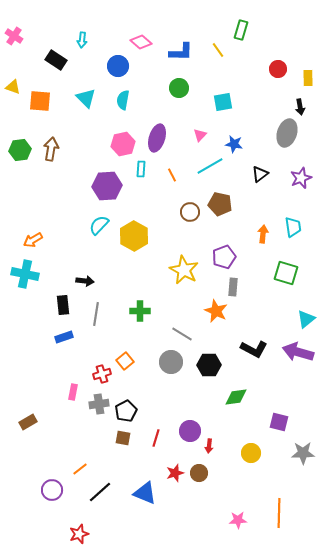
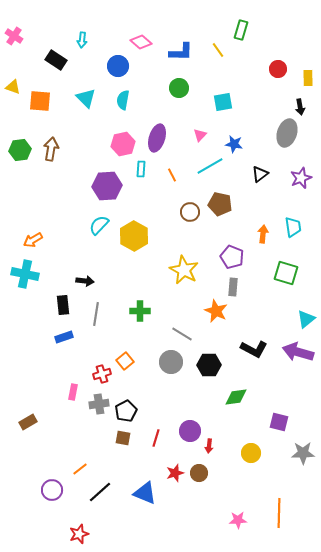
purple pentagon at (224, 257): moved 8 px right; rotated 30 degrees counterclockwise
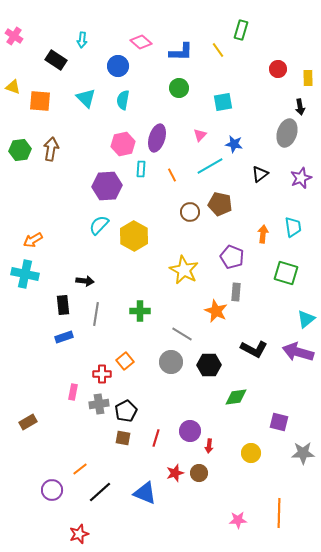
gray rectangle at (233, 287): moved 3 px right, 5 px down
red cross at (102, 374): rotated 18 degrees clockwise
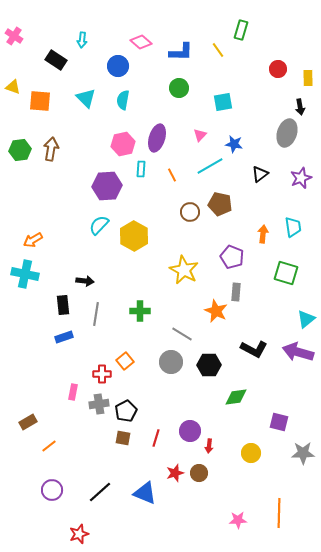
orange line at (80, 469): moved 31 px left, 23 px up
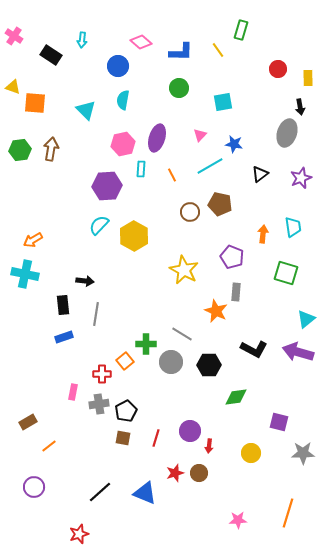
black rectangle at (56, 60): moved 5 px left, 5 px up
cyan triangle at (86, 98): moved 12 px down
orange square at (40, 101): moved 5 px left, 2 px down
green cross at (140, 311): moved 6 px right, 33 px down
purple circle at (52, 490): moved 18 px left, 3 px up
orange line at (279, 513): moved 9 px right; rotated 16 degrees clockwise
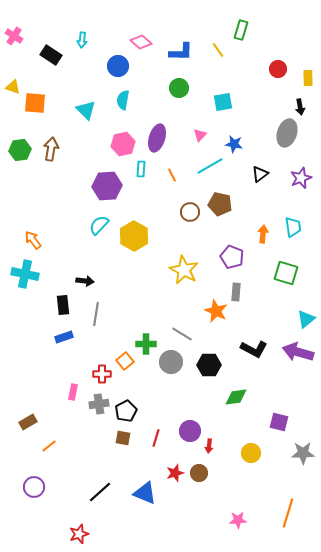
orange arrow at (33, 240): rotated 84 degrees clockwise
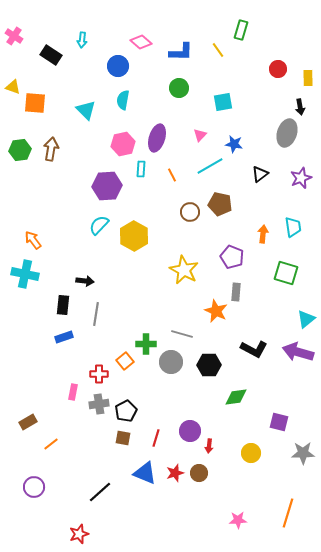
black rectangle at (63, 305): rotated 12 degrees clockwise
gray line at (182, 334): rotated 15 degrees counterclockwise
red cross at (102, 374): moved 3 px left
orange line at (49, 446): moved 2 px right, 2 px up
blue triangle at (145, 493): moved 20 px up
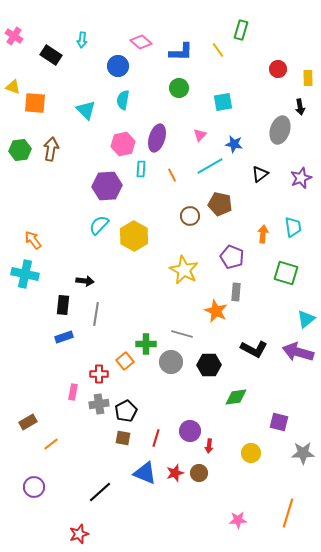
gray ellipse at (287, 133): moved 7 px left, 3 px up
brown circle at (190, 212): moved 4 px down
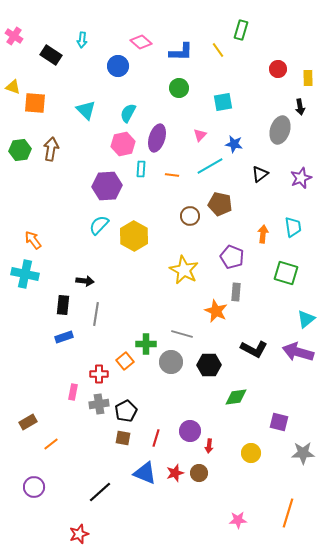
cyan semicircle at (123, 100): moved 5 px right, 13 px down; rotated 18 degrees clockwise
orange line at (172, 175): rotated 56 degrees counterclockwise
